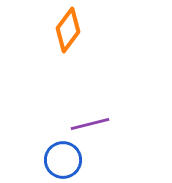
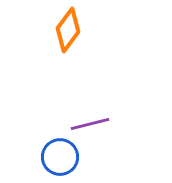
blue circle: moved 3 px left, 3 px up
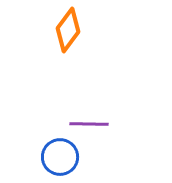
purple line: moved 1 px left; rotated 15 degrees clockwise
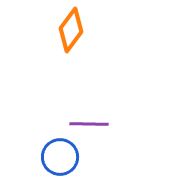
orange diamond: moved 3 px right
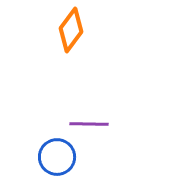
blue circle: moved 3 px left
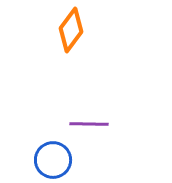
blue circle: moved 4 px left, 3 px down
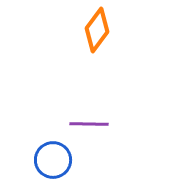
orange diamond: moved 26 px right
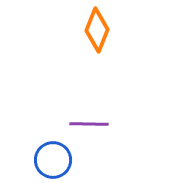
orange diamond: rotated 15 degrees counterclockwise
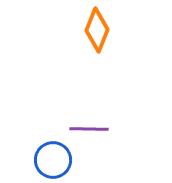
purple line: moved 5 px down
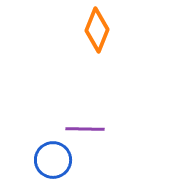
purple line: moved 4 px left
